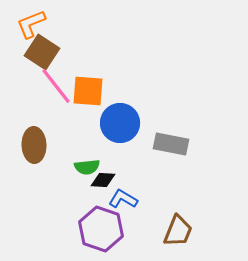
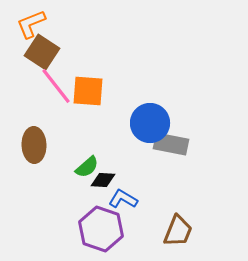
blue circle: moved 30 px right
green semicircle: rotated 35 degrees counterclockwise
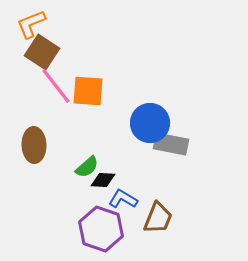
brown trapezoid: moved 20 px left, 13 px up
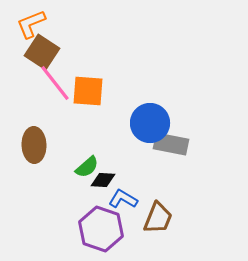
pink line: moved 1 px left, 3 px up
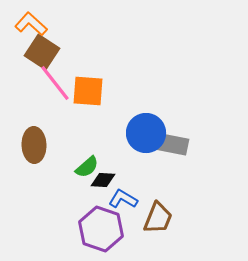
orange L-shape: rotated 64 degrees clockwise
blue circle: moved 4 px left, 10 px down
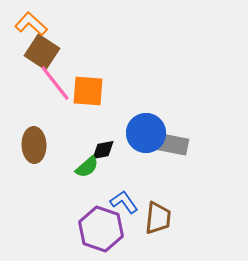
black diamond: moved 30 px up; rotated 15 degrees counterclockwise
blue L-shape: moved 1 px right, 3 px down; rotated 24 degrees clockwise
brown trapezoid: rotated 16 degrees counterclockwise
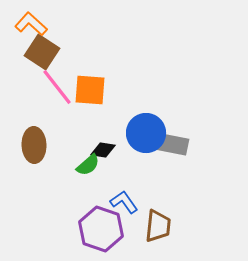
pink line: moved 2 px right, 4 px down
orange square: moved 2 px right, 1 px up
black diamond: rotated 20 degrees clockwise
green semicircle: moved 1 px right, 2 px up
brown trapezoid: moved 8 px down
